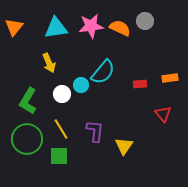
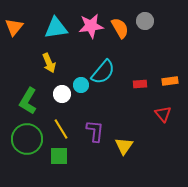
orange semicircle: rotated 35 degrees clockwise
orange rectangle: moved 3 px down
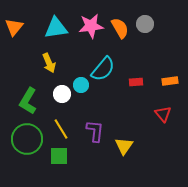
gray circle: moved 3 px down
cyan semicircle: moved 3 px up
red rectangle: moved 4 px left, 2 px up
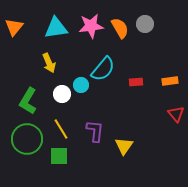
red triangle: moved 13 px right
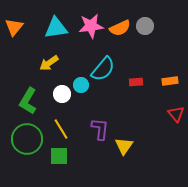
gray circle: moved 2 px down
orange semicircle: rotated 95 degrees clockwise
yellow arrow: rotated 78 degrees clockwise
purple L-shape: moved 5 px right, 2 px up
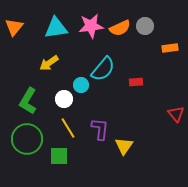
orange rectangle: moved 33 px up
white circle: moved 2 px right, 5 px down
yellow line: moved 7 px right, 1 px up
